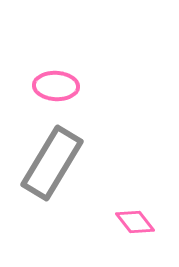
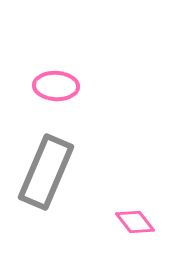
gray rectangle: moved 6 px left, 9 px down; rotated 8 degrees counterclockwise
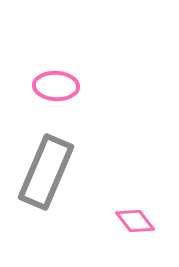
pink diamond: moved 1 px up
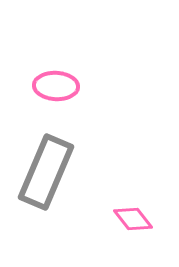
pink diamond: moved 2 px left, 2 px up
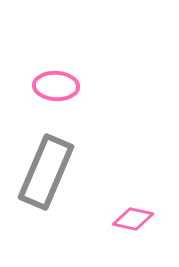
pink diamond: rotated 39 degrees counterclockwise
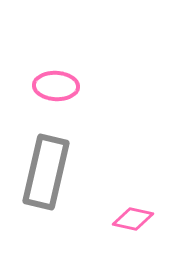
gray rectangle: rotated 10 degrees counterclockwise
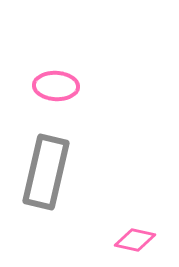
pink diamond: moved 2 px right, 21 px down
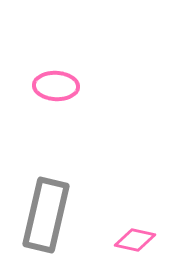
gray rectangle: moved 43 px down
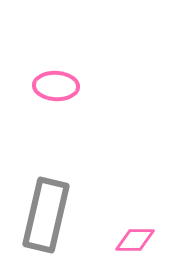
pink diamond: rotated 12 degrees counterclockwise
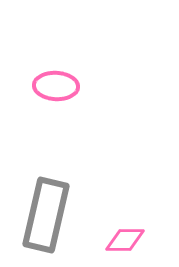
pink diamond: moved 10 px left
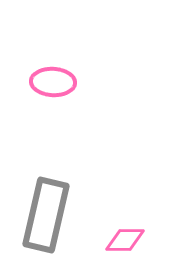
pink ellipse: moved 3 px left, 4 px up
